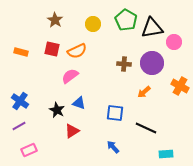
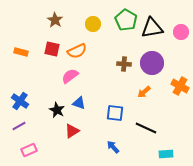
pink circle: moved 7 px right, 10 px up
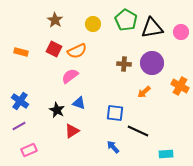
red square: moved 2 px right; rotated 14 degrees clockwise
black line: moved 8 px left, 3 px down
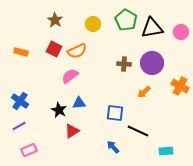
blue triangle: rotated 24 degrees counterclockwise
black star: moved 2 px right
cyan rectangle: moved 3 px up
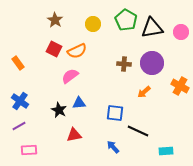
orange rectangle: moved 3 px left, 11 px down; rotated 40 degrees clockwise
red triangle: moved 2 px right, 4 px down; rotated 21 degrees clockwise
pink rectangle: rotated 21 degrees clockwise
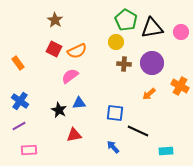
yellow circle: moved 23 px right, 18 px down
orange arrow: moved 5 px right, 2 px down
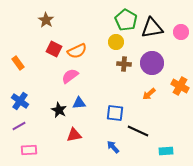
brown star: moved 9 px left
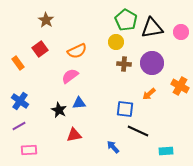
red square: moved 14 px left; rotated 28 degrees clockwise
blue square: moved 10 px right, 4 px up
